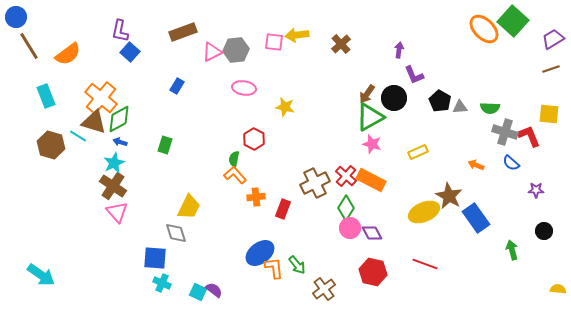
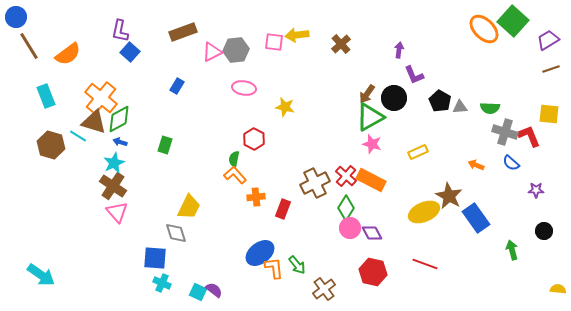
purple trapezoid at (553, 39): moved 5 px left, 1 px down
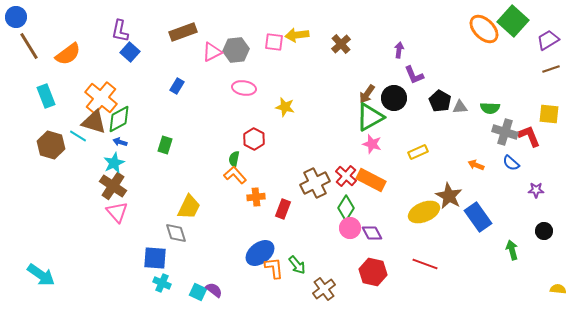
blue rectangle at (476, 218): moved 2 px right, 1 px up
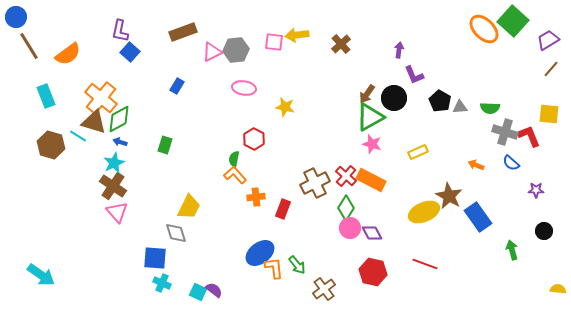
brown line at (551, 69): rotated 30 degrees counterclockwise
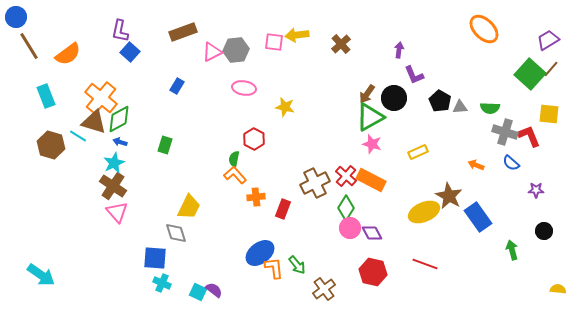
green square at (513, 21): moved 17 px right, 53 px down
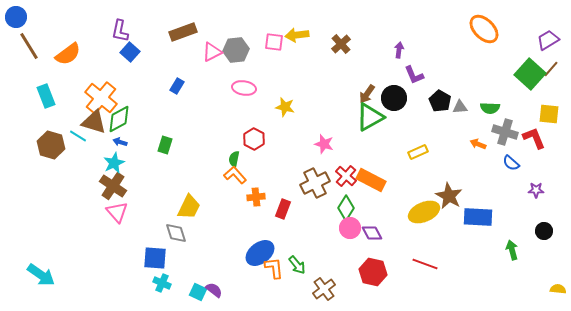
red L-shape at (529, 136): moved 5 px right, 2 px down
pink star at (372, 144): moved 48 px left
orange arrow at (476, 165): moved 2 px right, 21 px up
blue rectangle at (478, 217): rotated 52 degrees counterclockwise
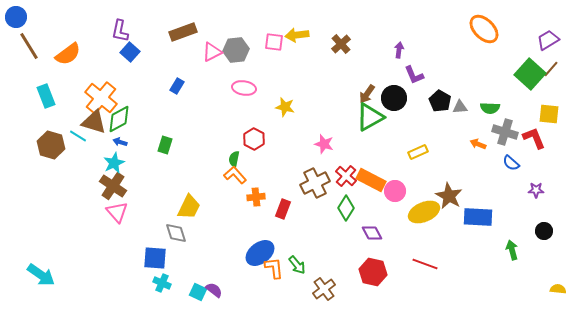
pink circle at (350, 228): moved 45 px right, 37 px up
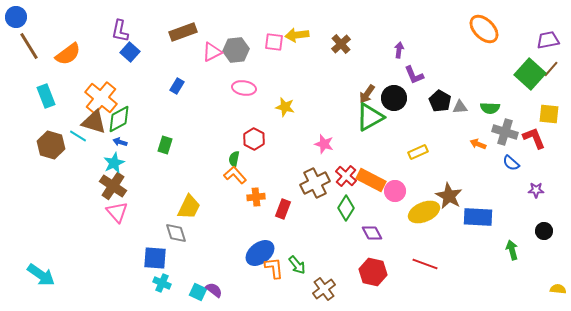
purple trapezoid at (548, 40): rotated 20 degrees clockwise
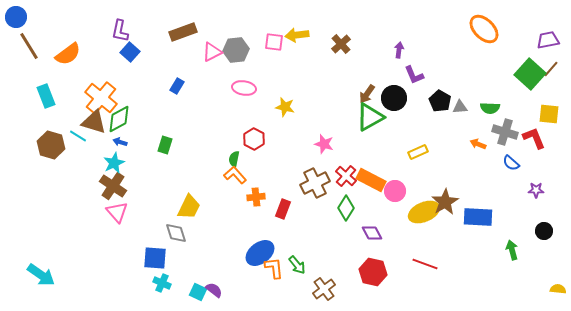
brown star at (449, 196): moved 4 px left, 6 px down; rotated 12 degrees clockwise
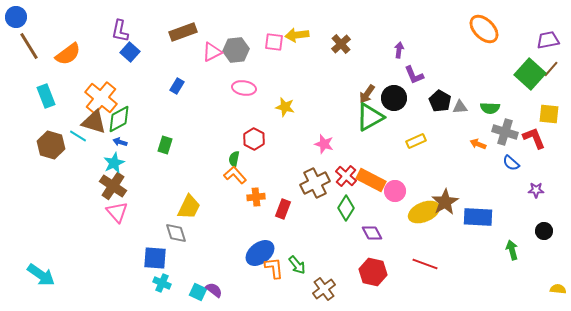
yellow rectangle at (418, 152): moved 2 px left, 11 px up
